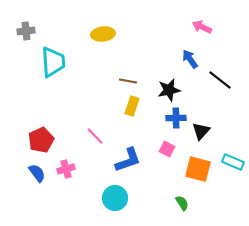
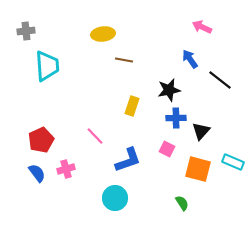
cyan trapezoid: moved 6 px left, 4 px down
brown line: moved 4 px left, 21 px up
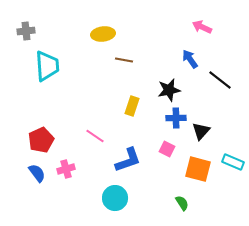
pink line: rotated 12 degrees counterclockwise
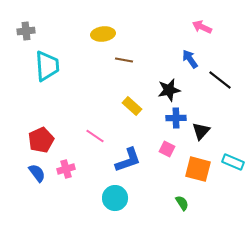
yellow rectangle: rotated 66 degrees counterclockwise
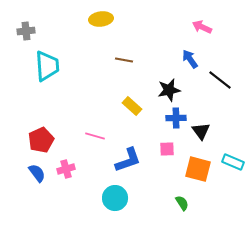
yellow ellipse: moved 2 px left, 15 px up
black triangle: rotated 18 degrees counterclockwise
pink line: rotated 18 degrees counterclockwise
pink square: rotated 28 degrees counterclockwise
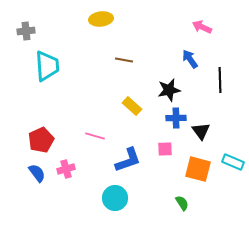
black line: rotated 50 degrees clockwise
pink square: moved 2 px left
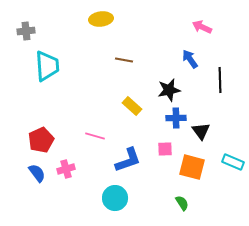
orange square: moved 6 px left, 2 px up
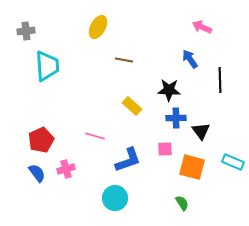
yellow ellipse: moved 3 px left, 8 px down; rotated 55 degrees counterclockwise
black star: rotated 15 degrees clockwise
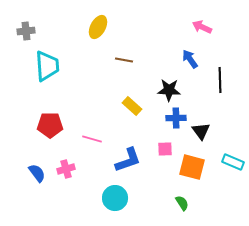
pink line: moved 3 px left, 3 px down
red pentagon: moved 9 px right, 15 px up; rotated 25 degrees clockwise
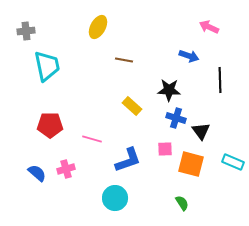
pink arrow: moved 7 px right
blue arrow: moved 1 px left, 3 px up; rotated 144 degrees clockwise
cyan trapezoid: rotated 8 degrees counterclockwise
blue cross: rotated 18 degrees clockwise
orange square: moved 1 px left, 3 px up
blue semicircle: rotated 12 degrees counterclockwise
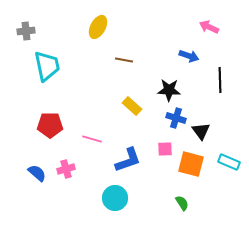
cyan rectangle: moved 4 px left
